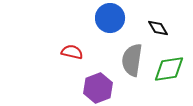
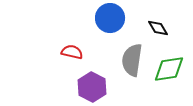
purple hexagon: moved 6 px left, 1 px up; rotated 12 degrees counterclockwise
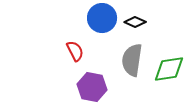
blue circle: moved 8 px left
black diamond: moved 23 px left, 6 px up; rotated 35 degrees counterclockwise
red semicircle: moved 3 px right, 1 px up; rotated 50 degrees clockwise
purple hexagon: rotated 16 degrees counterclockwise
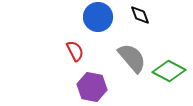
blue circle: moved 4 px left, 1 px up
black diamond: moved 5 px right, 7 px up; rotated 45 degrees clockwise
gray semicircle: moved 2 px up; rotated 132 degrees clockwise
green diamond: moved 2 px down; rotated 36 degrees clockwise
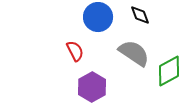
gray semicircle: moved 2 px right, 5 px up; rotated 16 degrees counterclockwise
green diamond: rotated 56 degrees counterclockwise
purple hexagon: rotated 20 degrees clockwise
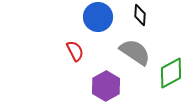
black diamond: rotated 25 degrees clockwise
gray semicircle: moved 1 px right, 1 px up
green diamond: moved 2 px right, 2 px down
purple hexagon: moved 14 px right, 1 px up
